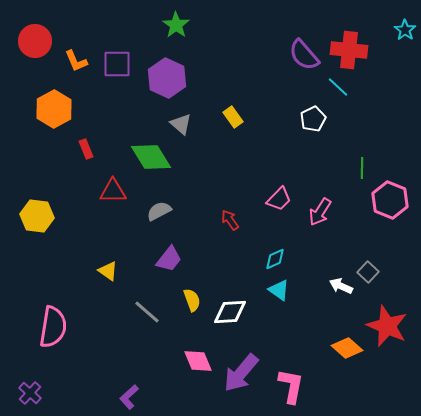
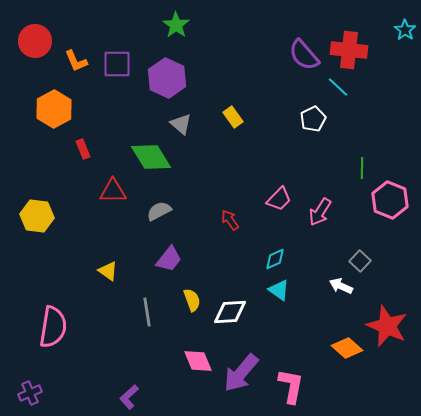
red rectangle: moved 3 px left
gray square: moved 8 px left, 11 px up
gray line: rotated 40 degrees clockwise
purple cross: rotated 25 degrees clockwise
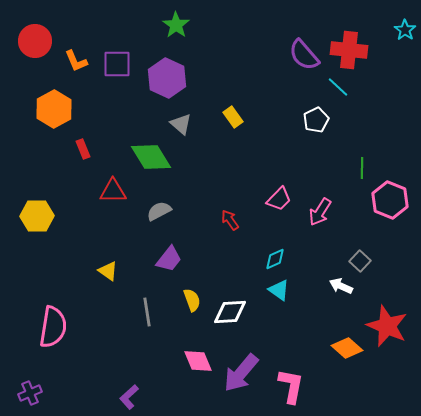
white pentagon: moved 3 px right, 1 px down
yellow hexagon: rotated 8 degrees counterclockwise
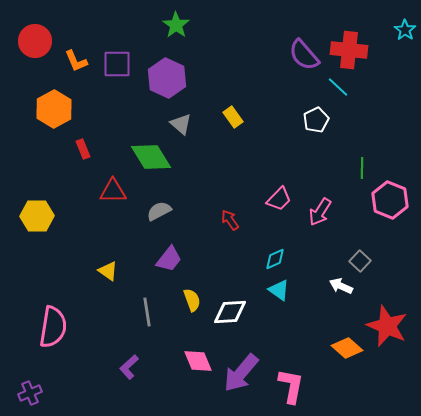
purple L-shape: moved 30 px up
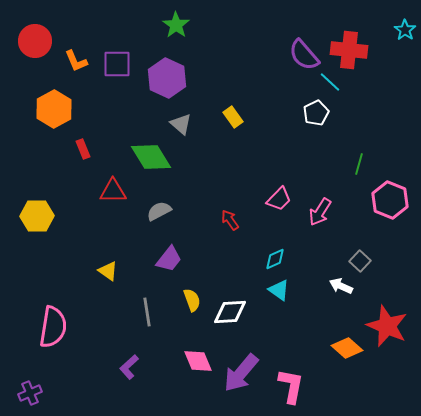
cyan line: moved 8 px left, 5 px up
white pentagon: moved 7 px up
green line: moved 3 px left, 4 px up; rotated 15 degrees clockwise
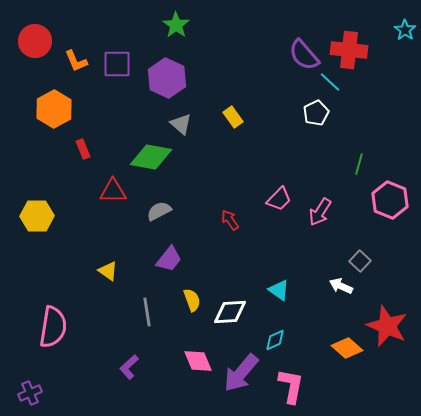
green diamond: rotated 48 degrees counterclockwise
cyan diamond: moved 81 px down
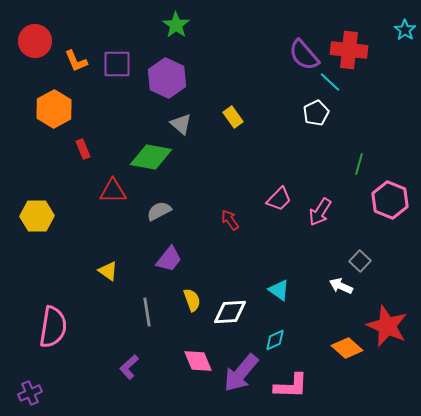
pink L-shape: rotated 81 degrees clockwise
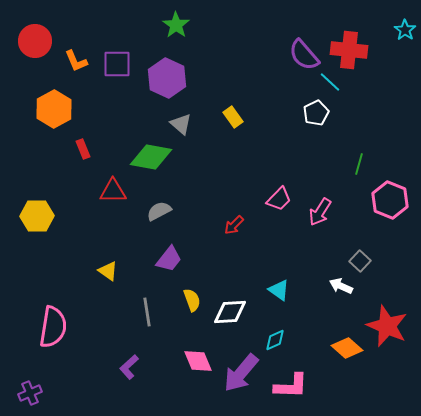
red arrow: moved 4 px right, 5 px down; rotated 100 degrees counterclockwise
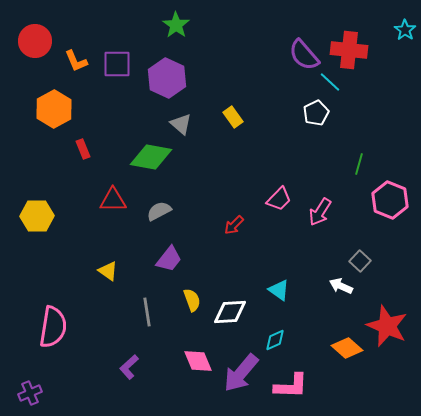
red triangle: moved 9 px down
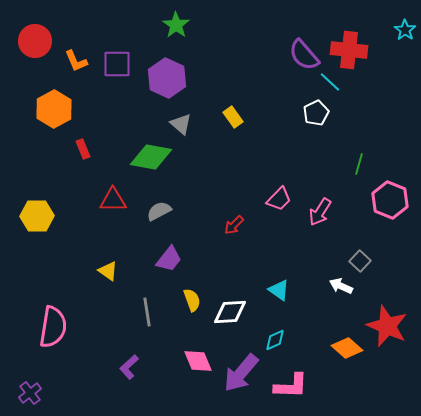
purple cross: rotated 15 degrees counterclockwise
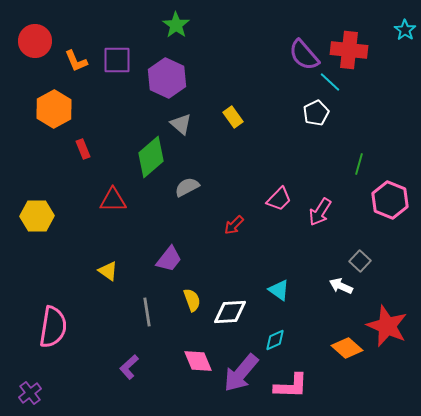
purple square: moved 4 px up
green diamond: rotated 51 degrees counterclockwise
gray semicircle: moved 28 px right, 24 px up
